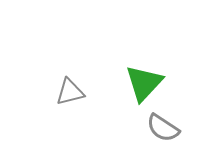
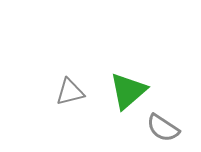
green triangle: moved 16 px left, 8 px down; rotated 6 degrees clockwise
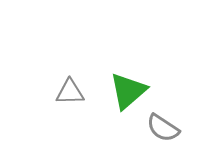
gray triangle: rotated 12 degrees clockwise
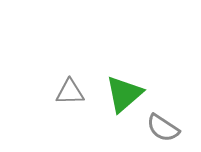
green triangle: moved 4 px left, 3 px down
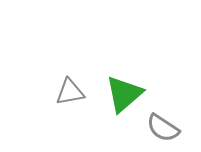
gray triangle: rotated 8 degrees counterclockwise
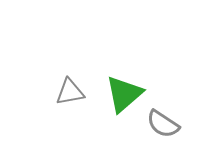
gray semicircle: moved 4 px up
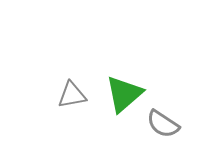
gray triangle: moved 2 px right, 3 px down
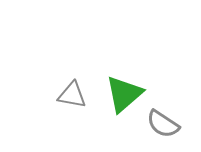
gray triangle: rotated 20 degrees clockwise
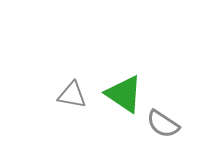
green triangle: rotated 45 degrees counterclockwise
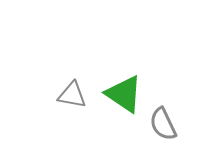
gray semicircle: rotated 32 degrees clockwise
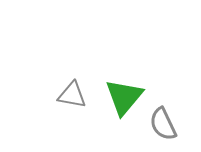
green triangle: moved 3 px down; rotated 36 degrees clockwise
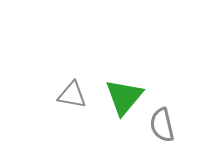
gray semicircle: moved 1 px left, 1 px down; rotated 12 degrees clockwise
